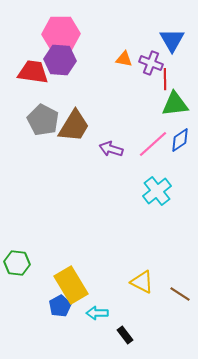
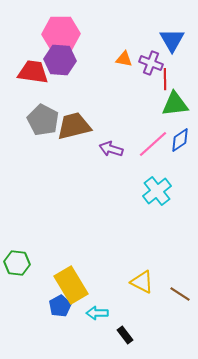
brown trapezoid: rotated 135 degrees counterclockwise
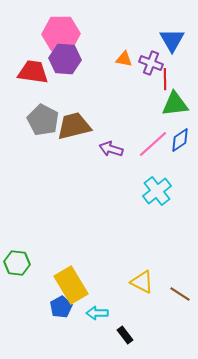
purple hexagon: moved 5 px right, 1 px up
blue pentagon: moved 1 px right, 1 px down
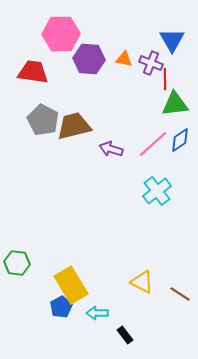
purple hexagon: moved 24 px right
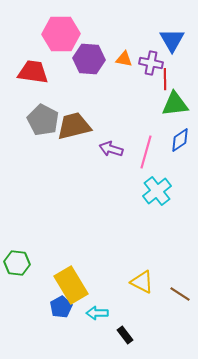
purple cross: rotated 10 degrees counterclockwise
pink line: moved 7 px left, 8 px down; rotated 32 degrees counterclockwise
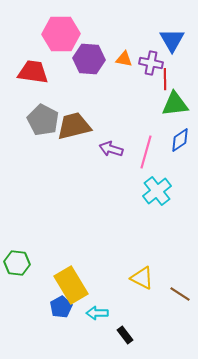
yellow triangle: moved 4 px up
